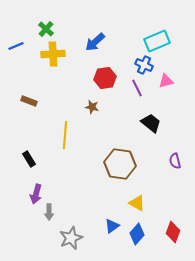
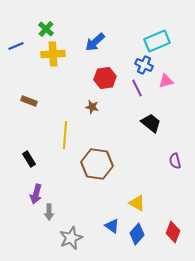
brown hexagon: moved 23 px left
blue triangle: rotated 49 degrees counterclockwise
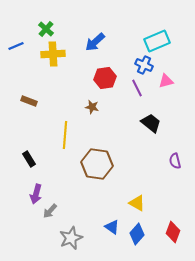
gray arrow: moved 1 px right, 1 px up; rotated 42 degrees clockwise
blue triangle: moved 1 px down
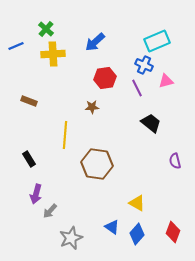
brown star: rotated 16 degrees counterclockwise
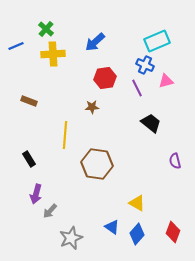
blue cross: moved 1 px right
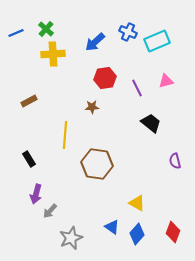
blue line: moved 13 px up
blue cross: moved 17 px left, 33 px up
brown rectangle: rotated 49 degrees counterclockwise
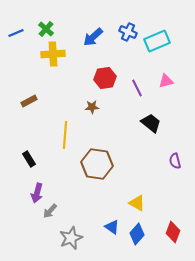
blue arrow: moved 2 px left, 5 px up
purple arrow: moved 1 px right, 1 px up
